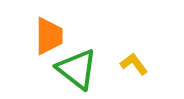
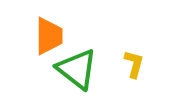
yellow L-shape: rotated 52 degrees clockwise
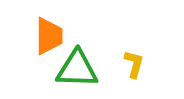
green triangle: rotated 36 degrees counterclockwise
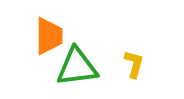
green triangle: moved 2 px up; rotated 9 degrees counterclockwise
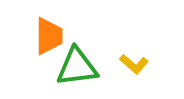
yellow L-shape: rotated 116 degrees clockwise
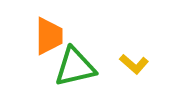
green triangle: moved 2 px left; rotated 6 degrees counterclockwise
